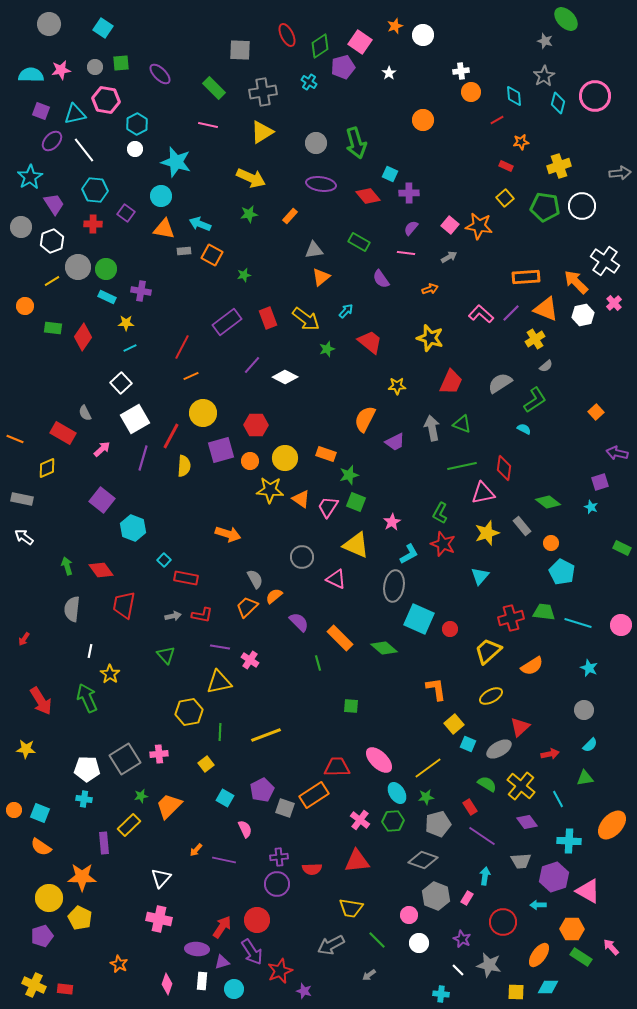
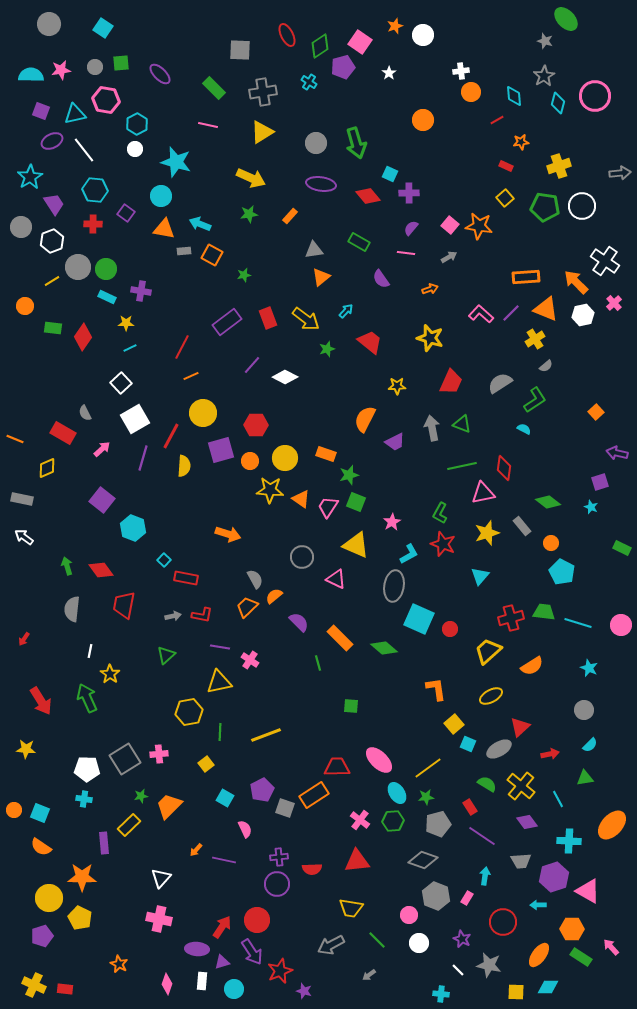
purple ellipse at (52, 141): rotated 20 degrees clockwise
green triangle at (166, 655): rotated 30 degrees clockwise
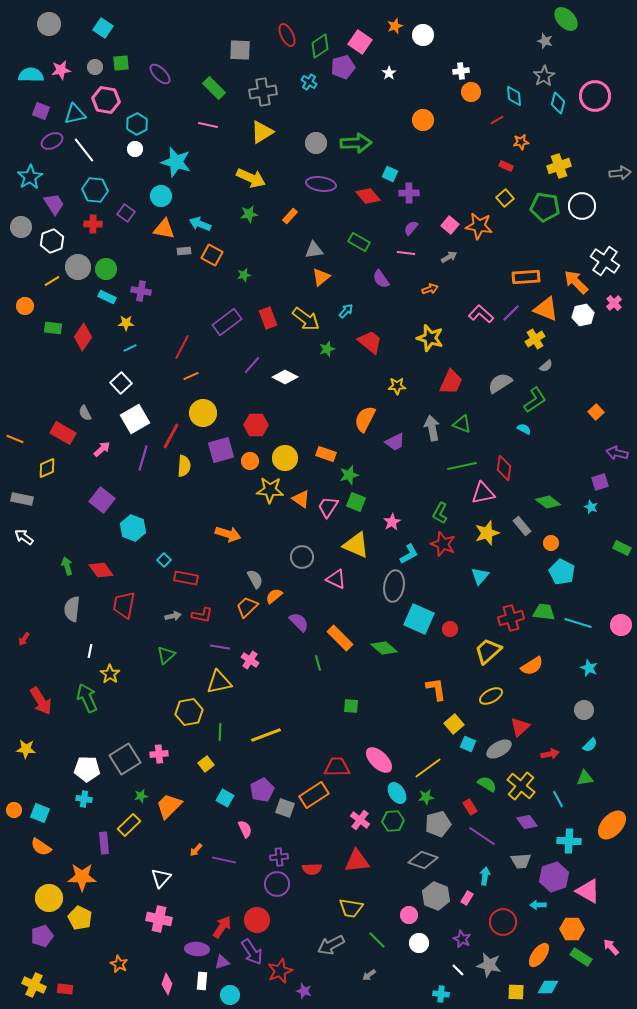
green arrow at (356, 143): rotated 76 degrees counterclockwise
cyan circle at (234, 989): moved 4 px left, 6 px down
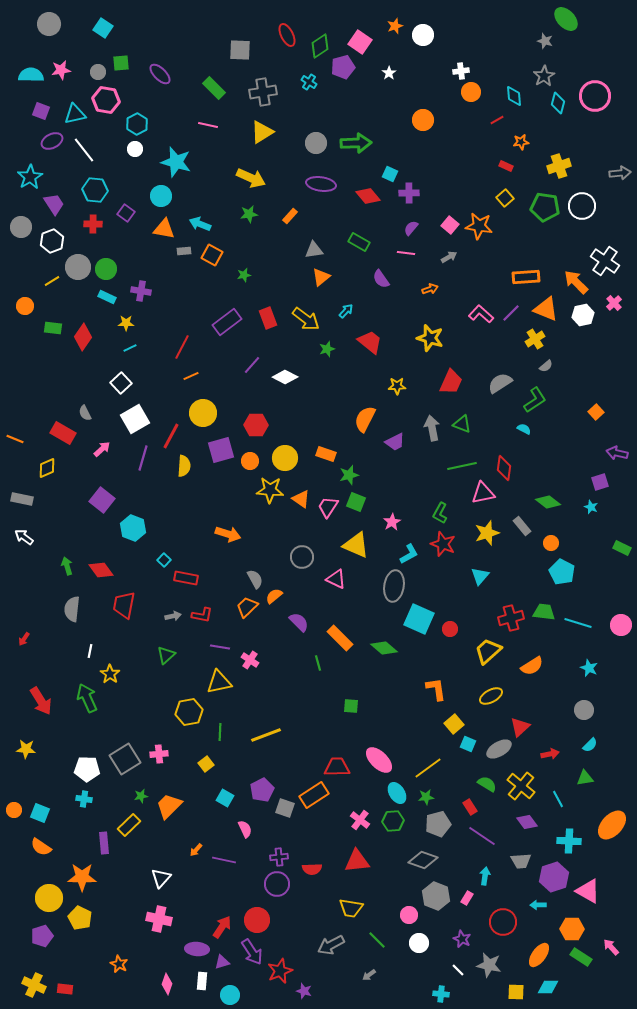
gray circle at (95, 67): moved 3 px right, 5 px down
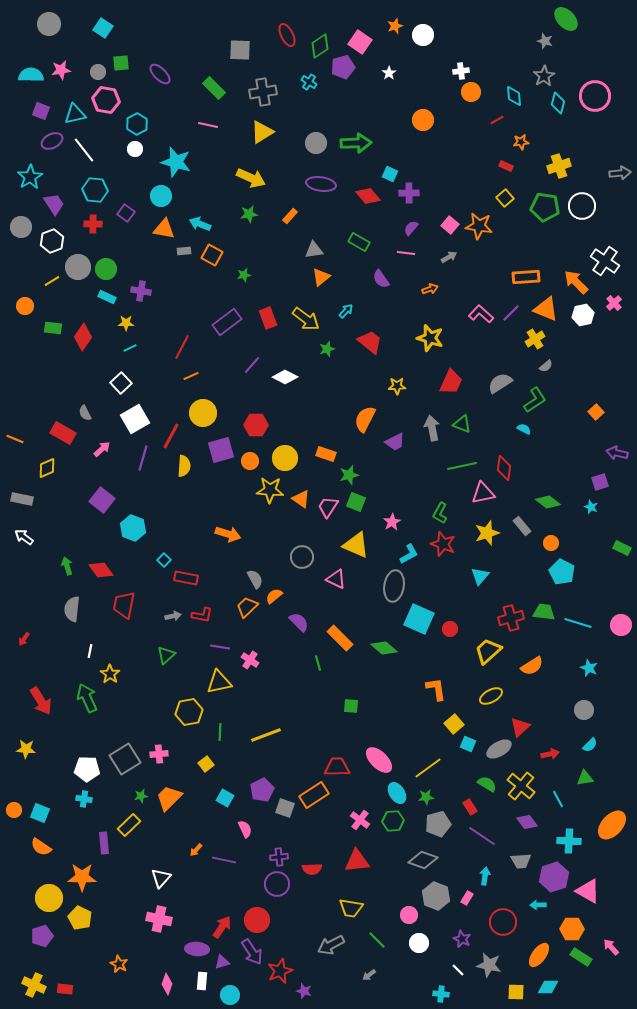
orange trapezoid at (169, 806): moved 8 px up
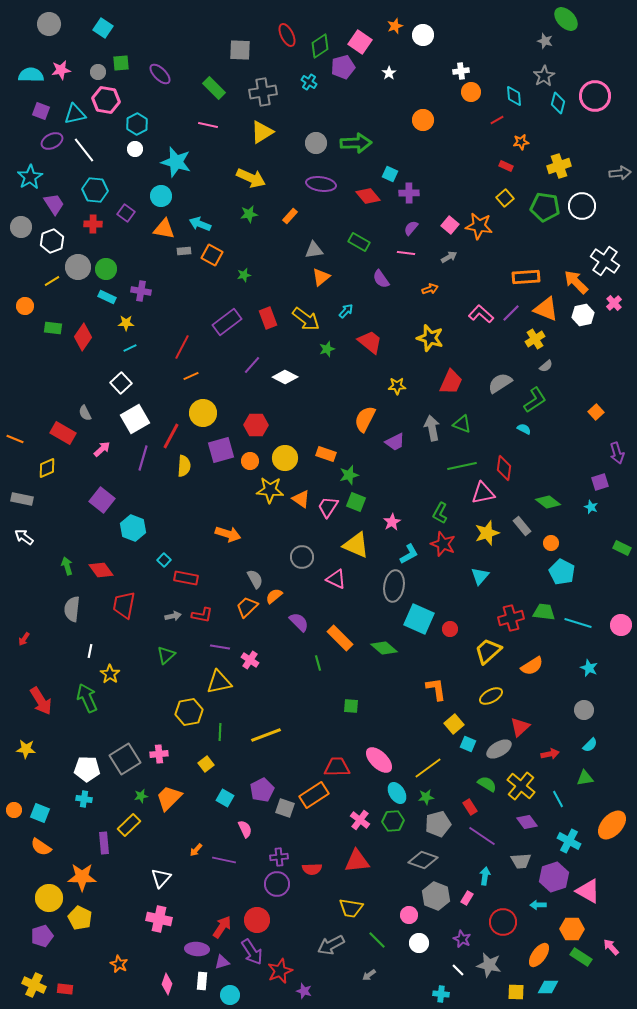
purple arrow at (617, 453): rotated 120 degrees counterclockwise
cyan cross at (569, 841): rotated 25 degrees clockwise
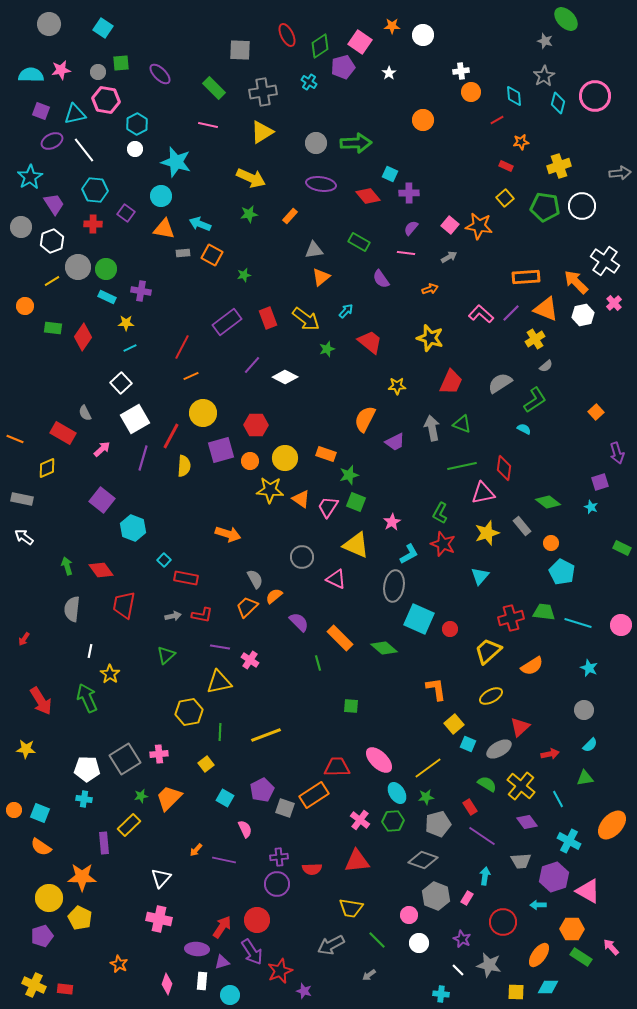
orange star at (395, 26): moved 3 px left; rotated 21 degrees clockwise
gray rectangle at (184, 251): moved 1 px left, 2 px down
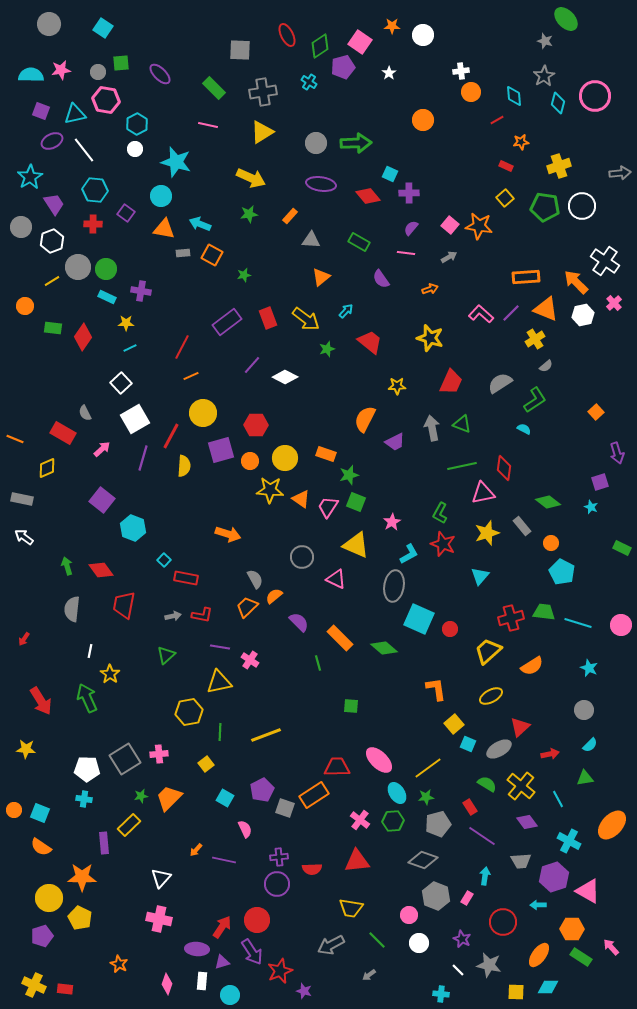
gray triangle at (314, 250): moved 3 px left, 10 px up; rotated 12 degrees clockwise
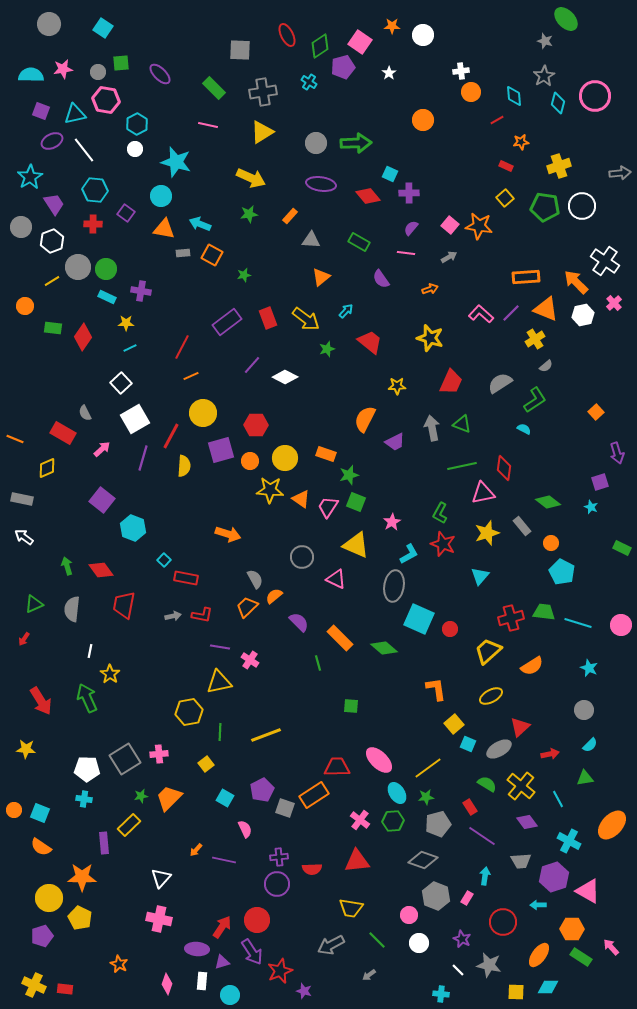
pink star at (61, 70): moved 2 px right, 1 px up
green triangle at (166, 655): moved 132 px left, 51 px up; rotated 18 degrees clockwise
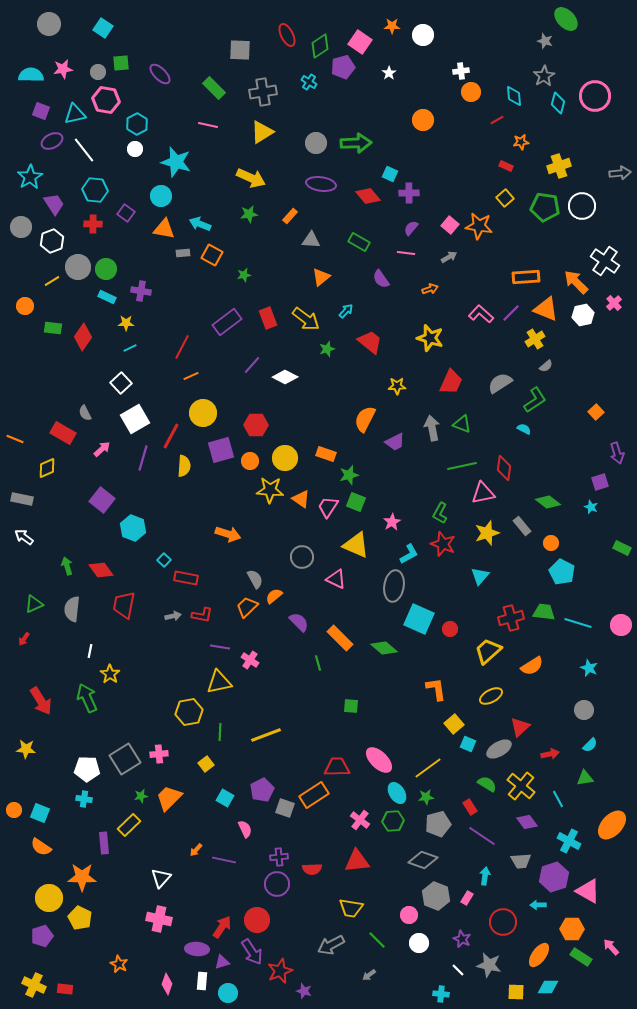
cyan circle at (230, 995): moved 2 px left, 2 px up
